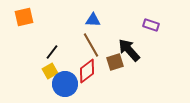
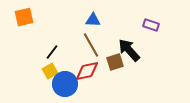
red diamond: rotated 25 degrees clockwise
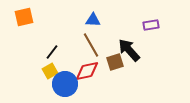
purple rectangle: rotated 28 degrees counterclockwise
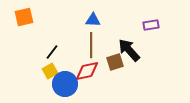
brown line: rotated 30 degrees clockwise
